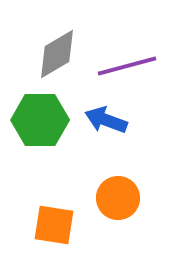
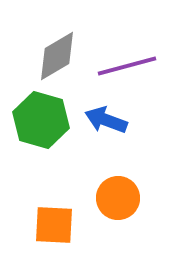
gray diamond: moved 2 px down
green hexagon: moved 1 px right; rotated 16 degrees clockwise
orange square: rotated 6 degrees counterclockwise
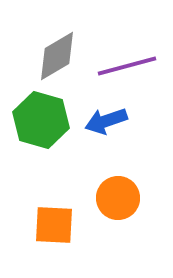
blue arrow: moved 1 px down; rotated 39 degrees counterclockwise
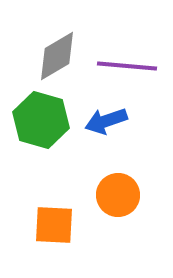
purple line: rotated 20 degrees clockwise
orange circle: moved 3 px up
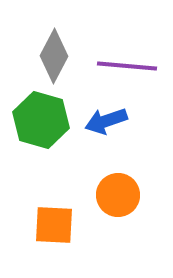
gray diamond: moved 3 px left; rotated 32 degrees counterclockwise
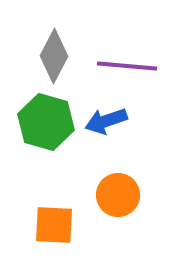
green hexagon: moved 5 px right, 2 px down
